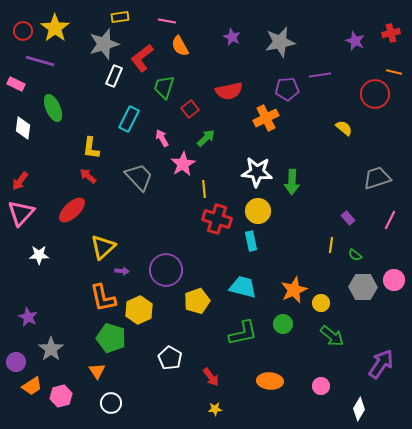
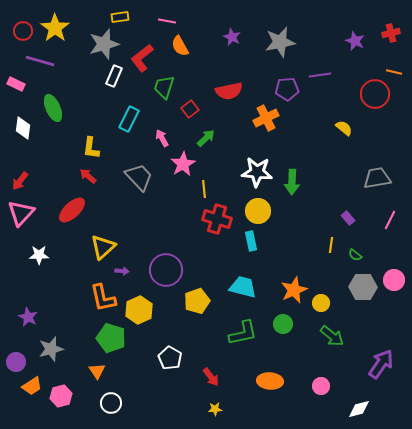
gray trapezoid at (377, 178): rotated 8 degrees clockwise
gray star at (51, 349): rotated 20 degrees clockwise
white diamond at (359, 409): rotated 45 degrees clockwise
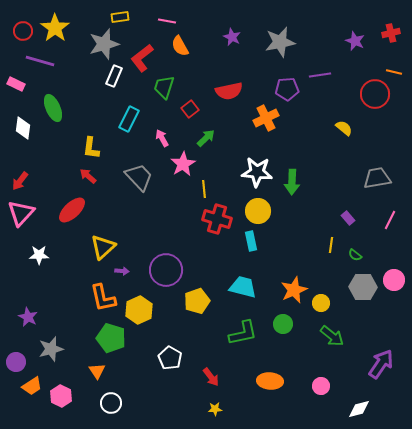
pink hexagon at (61, 396): rotated 20 degrees counterclockwise
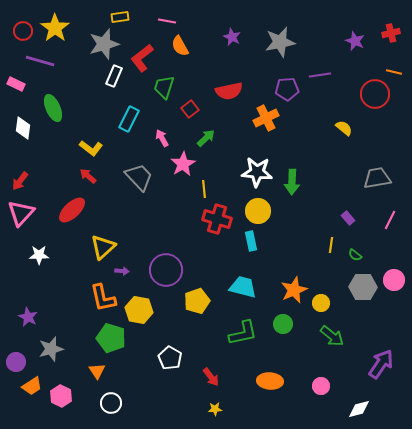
yellow L-shape at (91, 148): rotated 60 degrees counterclockwise
yellow hexagon at (139, 310): rotated 24 degrees counterclockwise
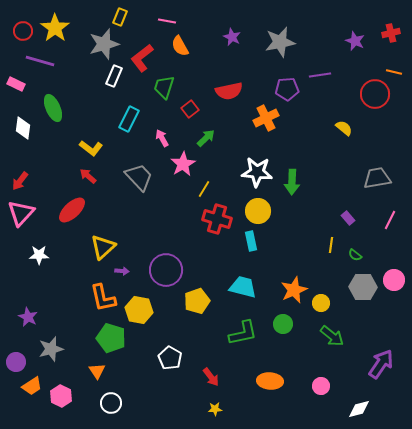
yellow rectangle at (120, 17): rotated 60 degrees counterclockwise
yellow line at (204, 189): rotated 36 degrees clockwise
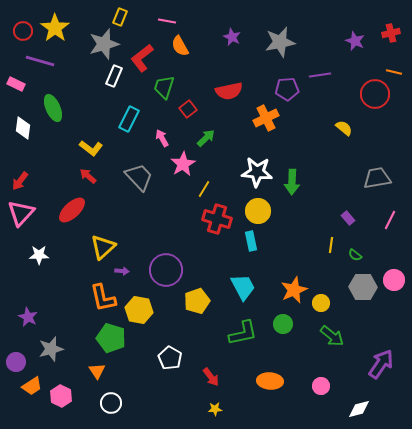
red square at (190, 109): moved 2 px left
cyan trapezoid at (243, 287): rotated 48 degrees clockwise
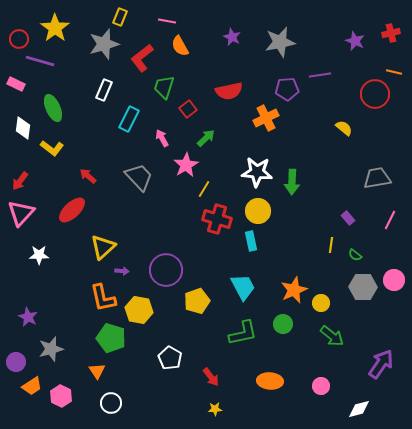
red circle at (23, 31): moved 4 px left, 8 px down
white rectangle at (114, 76): moved 10 px left, 14 px down
yellow L-shape at (91, 148): moved 39 px left
pink star at (183, 164): moved 3 px right, 1 px down
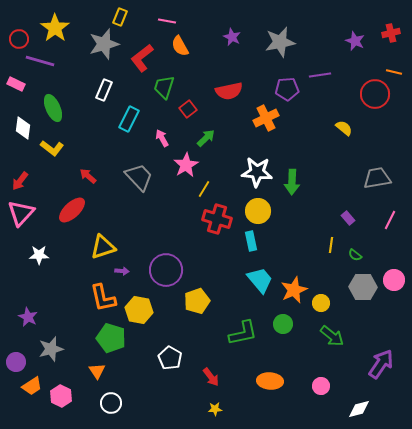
yellow triangle at (103, 247): rotated 24 degrees clockwise
cyan trapezoid at (243, 287): moved 17 px right, 7 px up; rotated 12 degrees counterclockwise
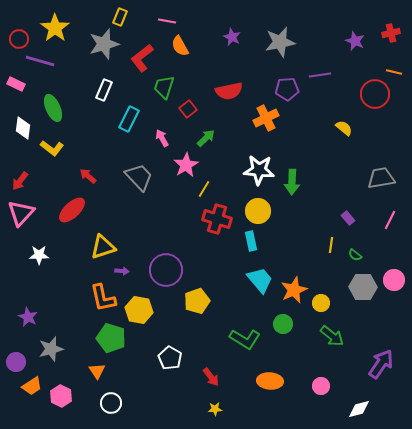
white star at (257, 172): moved 2 px right, 2 px up
gray trapezoid at (377, 178): moved 4 px right
green L-shape at (243, 333): moved 2 px right, 6 px down; rotated 44 degrees clockwise
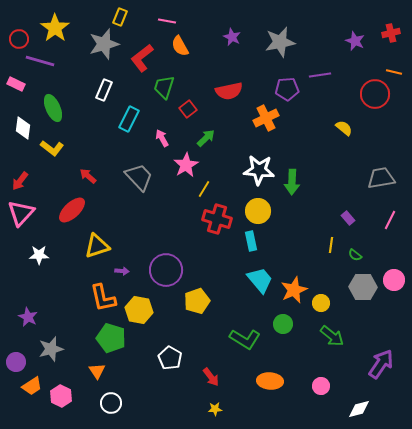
yellow triangle at (103, 247): moved 6 px left, 1 px up
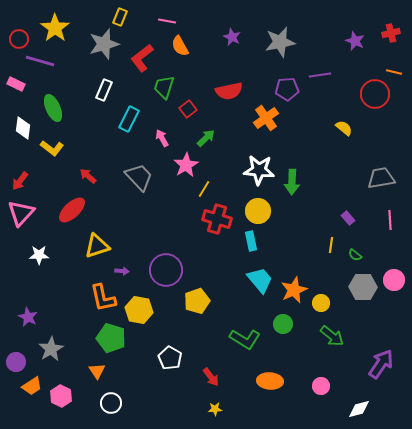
orange cross at (266, 118): rotated 10 degrees counterclockwise
pink line at (390, 220): rotated 30 degrees counterclockwise
gray star at (51, 349): rotated 15 degrees counterclockwise
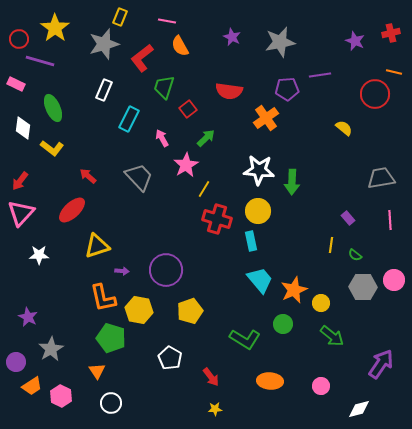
red semicircle at (229, 91): rotated 20 degrees clockwise
yellow pentagon at (197, 301): moved 7 px left, 10 px down
